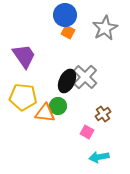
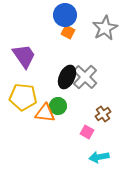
black ellipse: moved 4 px up
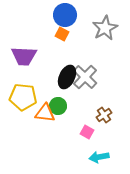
orange square: moved 6 px left, 2 px down
purple trapezoid: rotated 128 degrees clockwise
brown cross: moved 1 px right, 1 px down
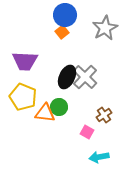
orange square: moved 2 px up; rotated 24 degrees clockwise
purple trapezoid: moved 1 px right, 5 px down
yellow pentagon: rotated 16 degrees clockwise
green circle: moved 1 px right, 1 px down
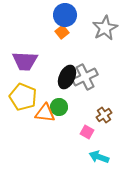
gray cross: rotated 20 degrees clockwise
cyan arrow: rotated 30 degrees clockwise
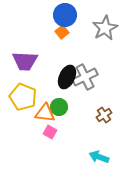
pink square: moved 37 px left
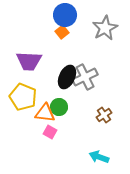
purple trapezoid: moved 4 px right
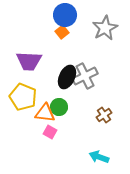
gray cross: moved 1 px up
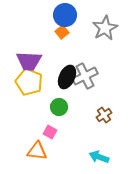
yellow pentagon: moved 6 px right, 15 px up
orange triangle: moved 8 px left, 38 px down
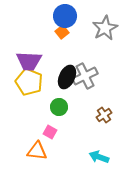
blue circle: moved 1 px down
